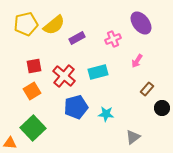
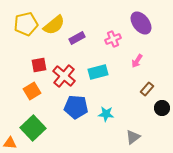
red square: moved 5 px right, 1 px up
blue pentagon: rotated 20 degrees clockwise
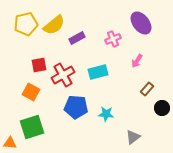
red cross: moved 1 px left, 1 px up; rotated 20 degrees clockwise
orange square: moved 1 px left, 1 px down; rotated 30 degrees counterclockwise
green square: moved 1 px left, 1 px up; rotated 25 degrees clockwise
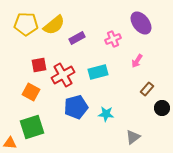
yellow pentagon: rotated 15 degrees clockwise
blue pentagon: rotated 20 degrees counterclockwise
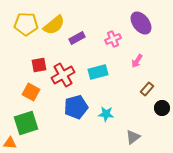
green square: moved 6 px left, 4 px up
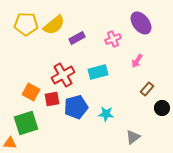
red square: moved 13 px right, 34 px down
